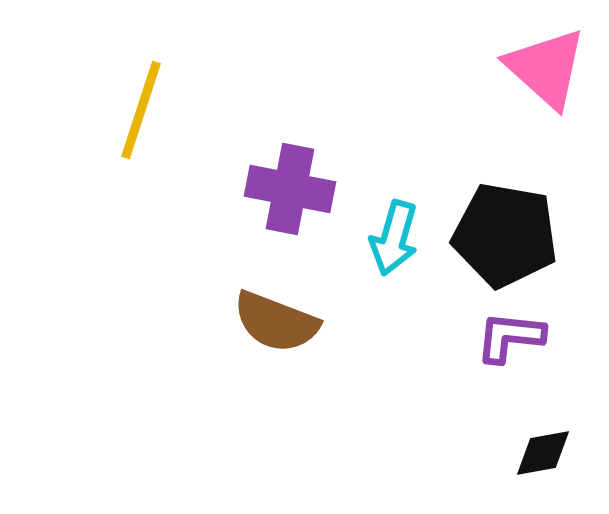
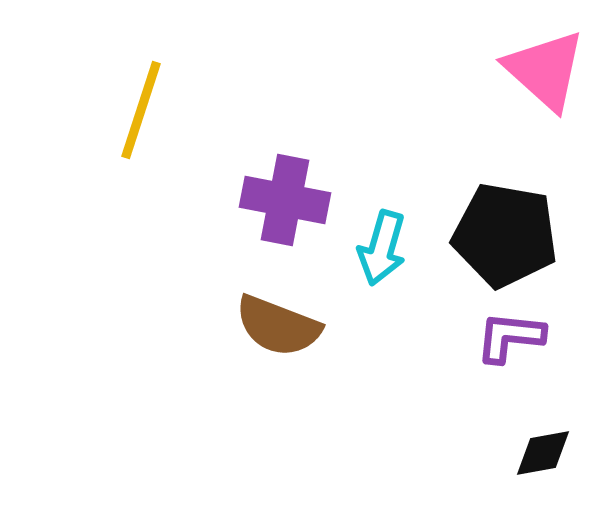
pink triangle: moved 1 px left, 2 px down
purple cross: moved 5 px left, 11 px down
cyan arrow: moved 12 px left, 10 px down
brown semicircle: moved 2 px right, 4 px down
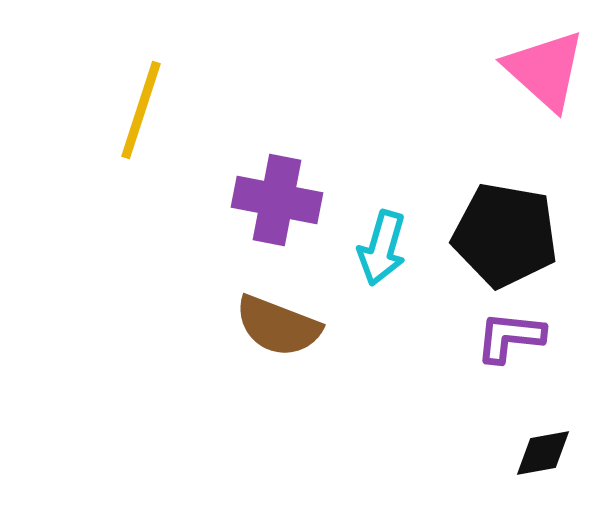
purple cross: moved 8 px left
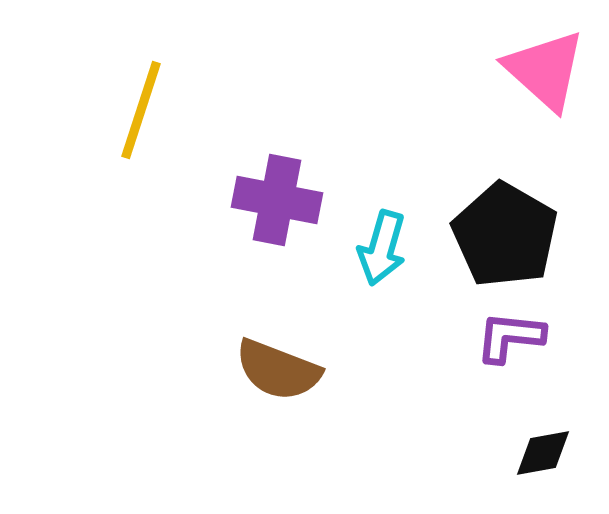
black pentagon: rotated 20 degrees clockwise
brown semicircle: moved 44 px down
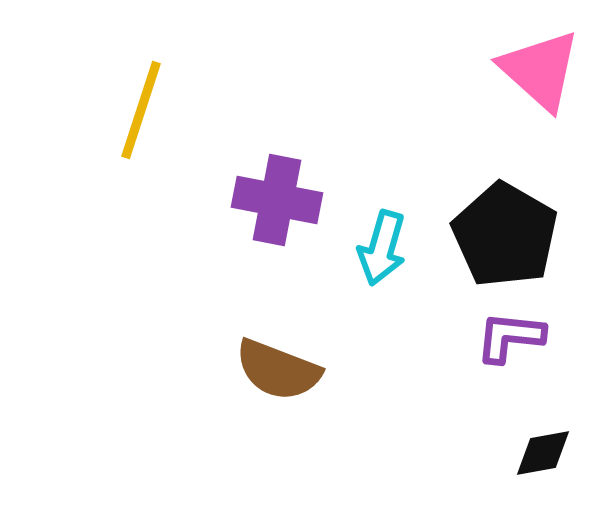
pink triangle: moved 5 px left
